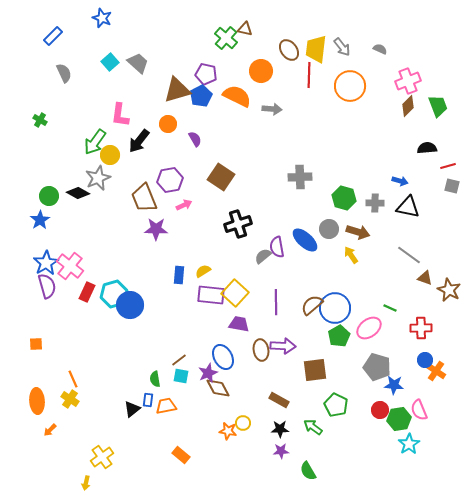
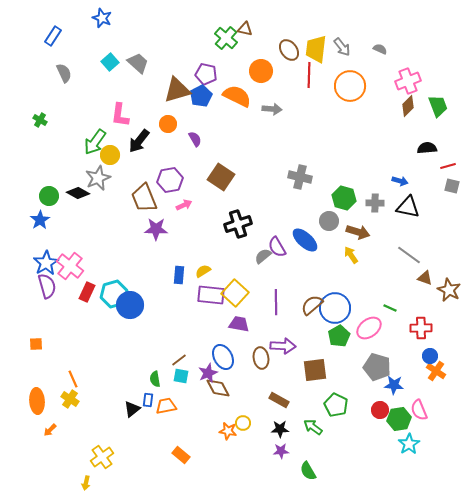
blue rectangle at (53, 36): rotated 12 degrees counterclockwise
gray cross at (300, 177): rotated 15 degrees clockwise
gray circle at (329, 229): moved 8 px up
purple semicircle at (277, 247): rotated 20 degrees counterclockwise
brown ellipse at (261, 350): moved 8 px down
blue circle at (425, 360): moved 5 px right, 4 px up
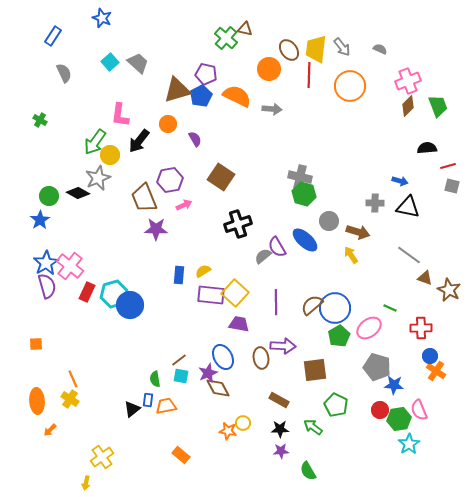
orange circle at (261, 71): moved 8 px right, 2 px up
green hexagon at (344, 198): moved 40 px left, 4 px up
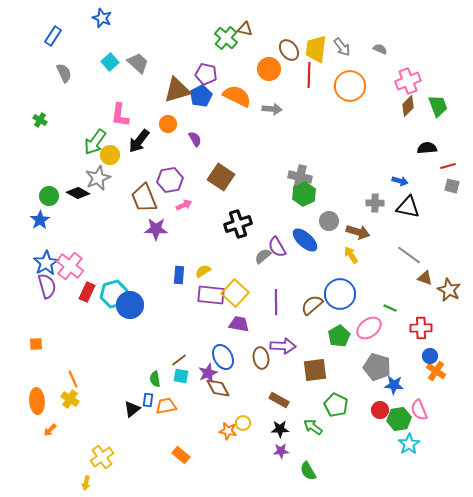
green hexagon at (304, 194): rotated 20 degrees clockwise
blue circle at (335, 308): moved 5 px right, 14 px up
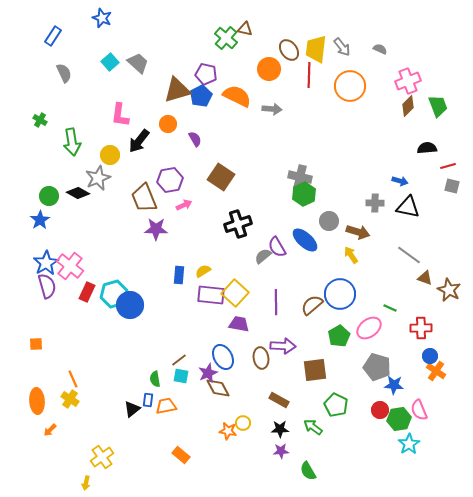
green arrow at (95, 142): moved 23 px left; rotated 44 degrees counterclockwise
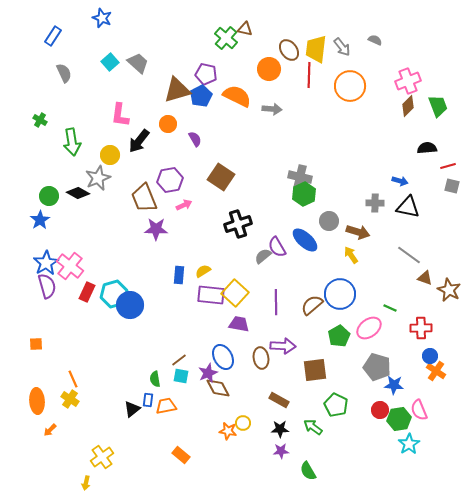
gray semicircle at (380, 49): moved 5 px left, 9 px up
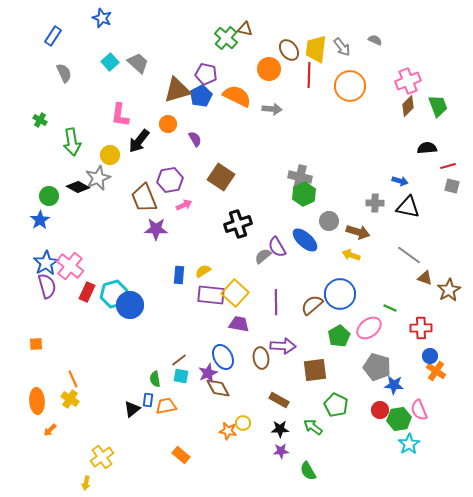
black diamond at (78, 193): moved 6 px up
yellow arrow at (351, 255): rotated 36 degrees counterclockwise
brown star at (449, 290): rotated 15 degrees clockwise
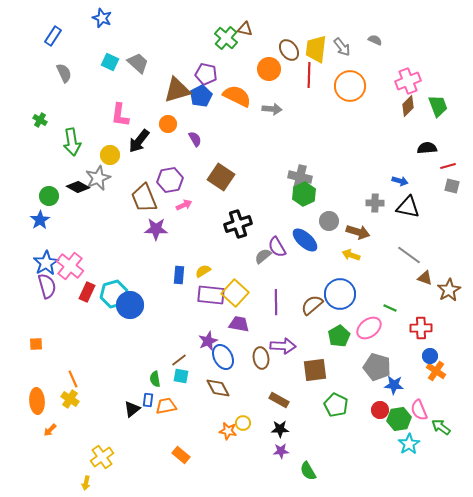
cyan square at (110, 62): rotated 24 degrees counterclockwise
purple star at (208, 373): moved 32 px up
green arrow at (313, 427): moved 128 px right
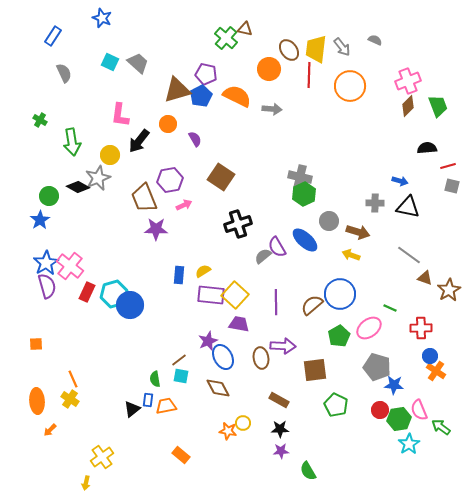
yellow square at (235, 293): moved 2 px down
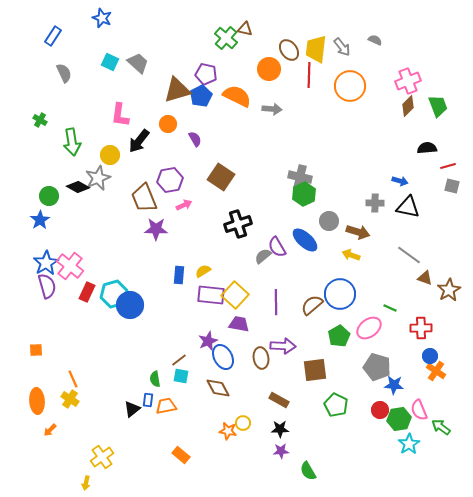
orange square at (36, 344): moved 6 px down
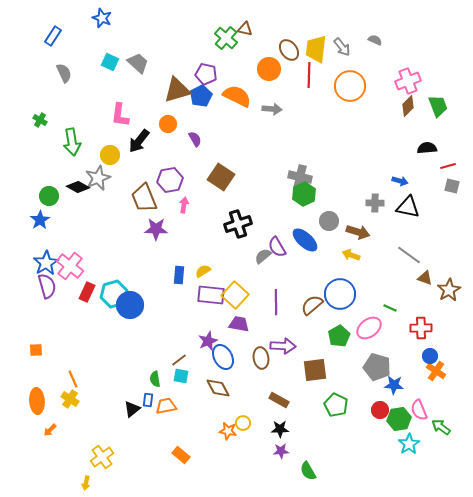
pink arrow at (184, 205): rotated 56 degrees counterclockwise
